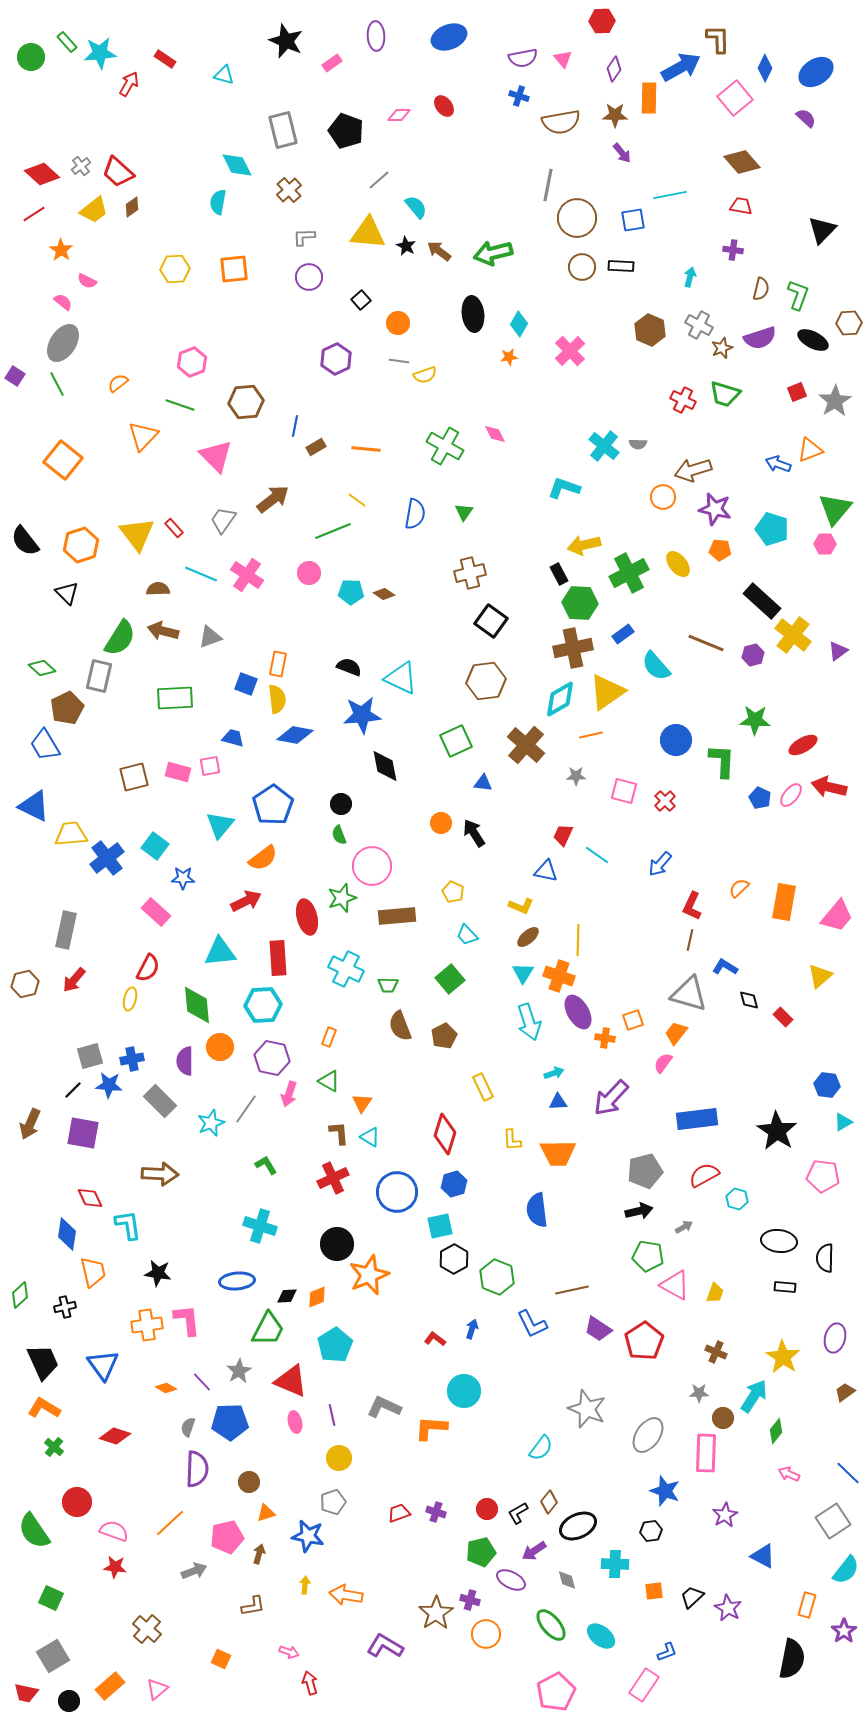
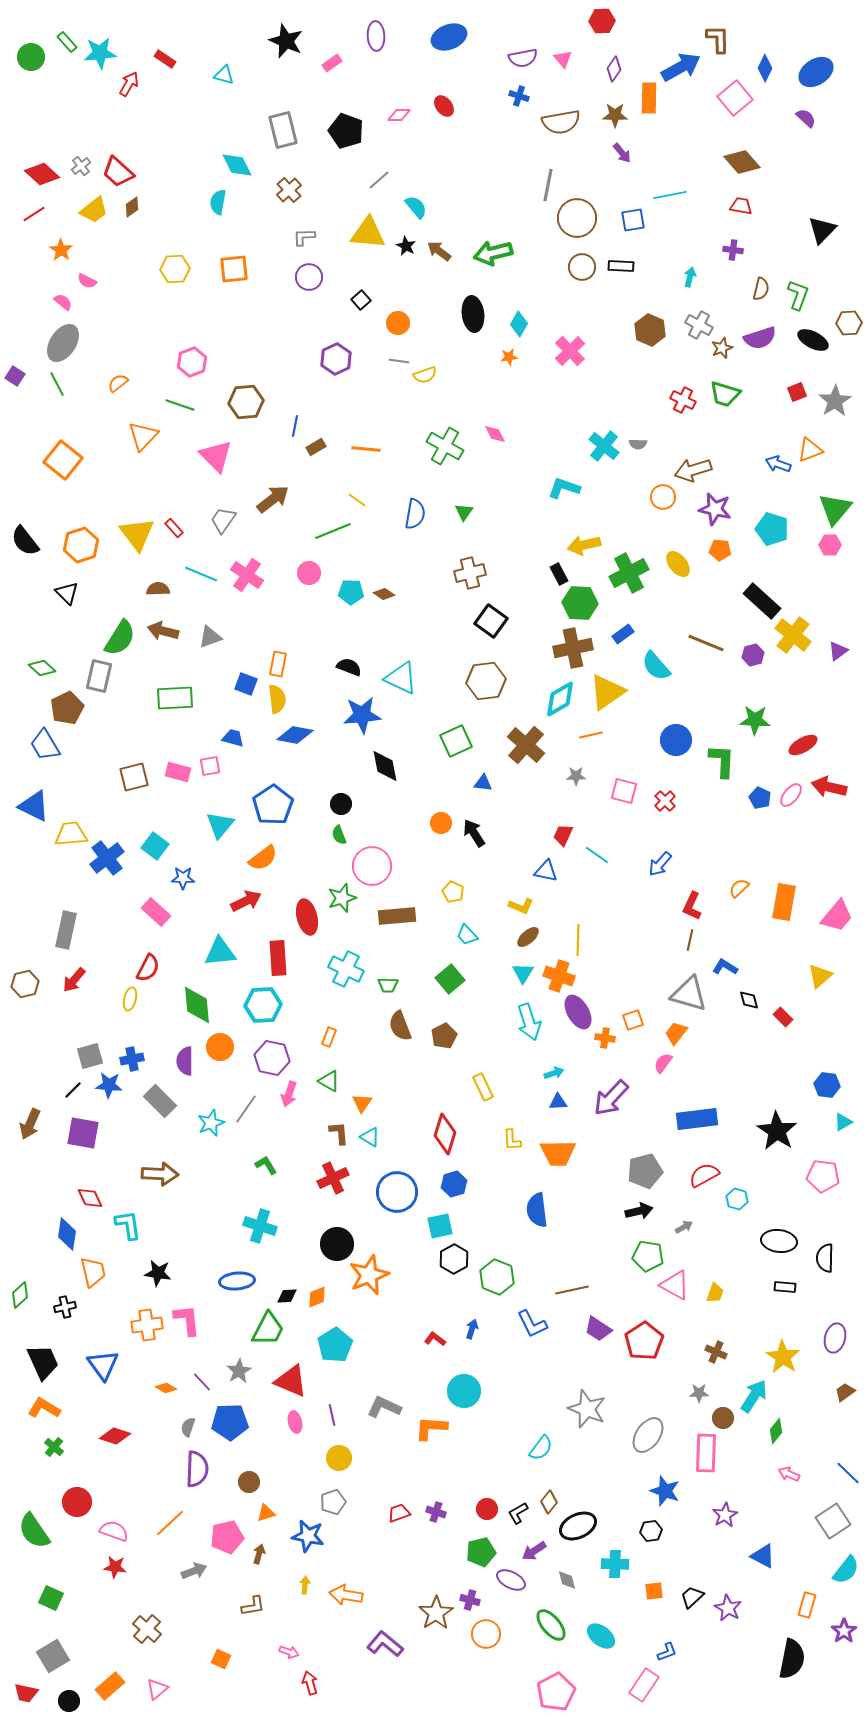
pink hexagon at (825, 544): moved 5 px right, 1 px down
purple L-shape at (385, 1646): moved 2 px up; rotated 9 degrees clockwise
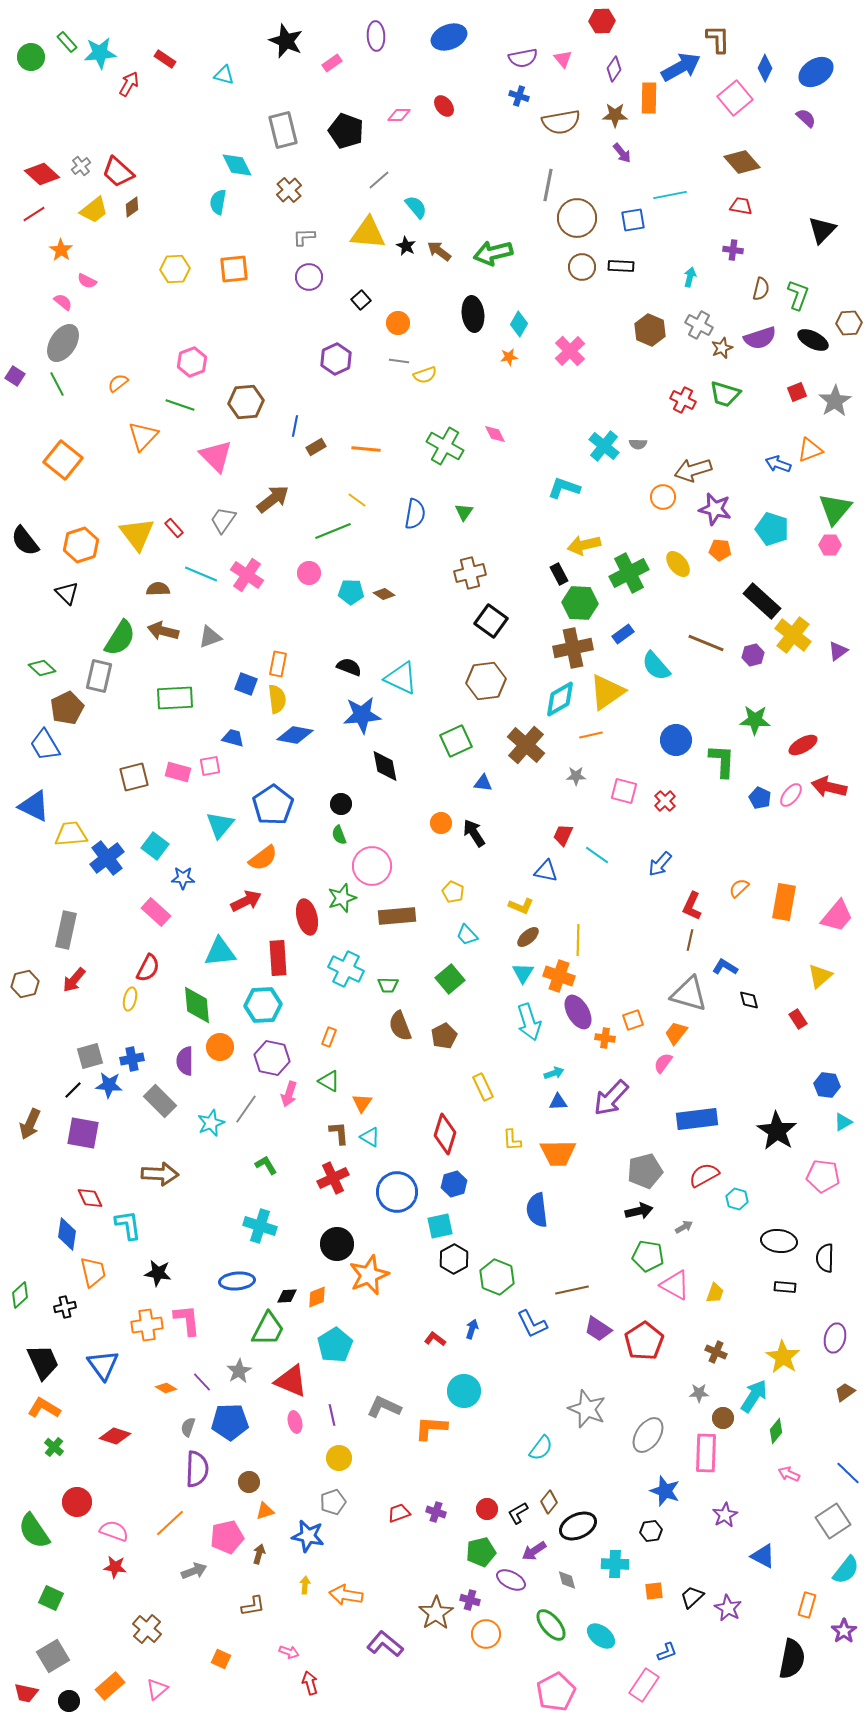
red rectangle at (783, 1017): moved 15 px right, 2 px down; rotated 12 degrees clockwise
orange triangle at (266, 1513): moved 1 px left, 2 px up
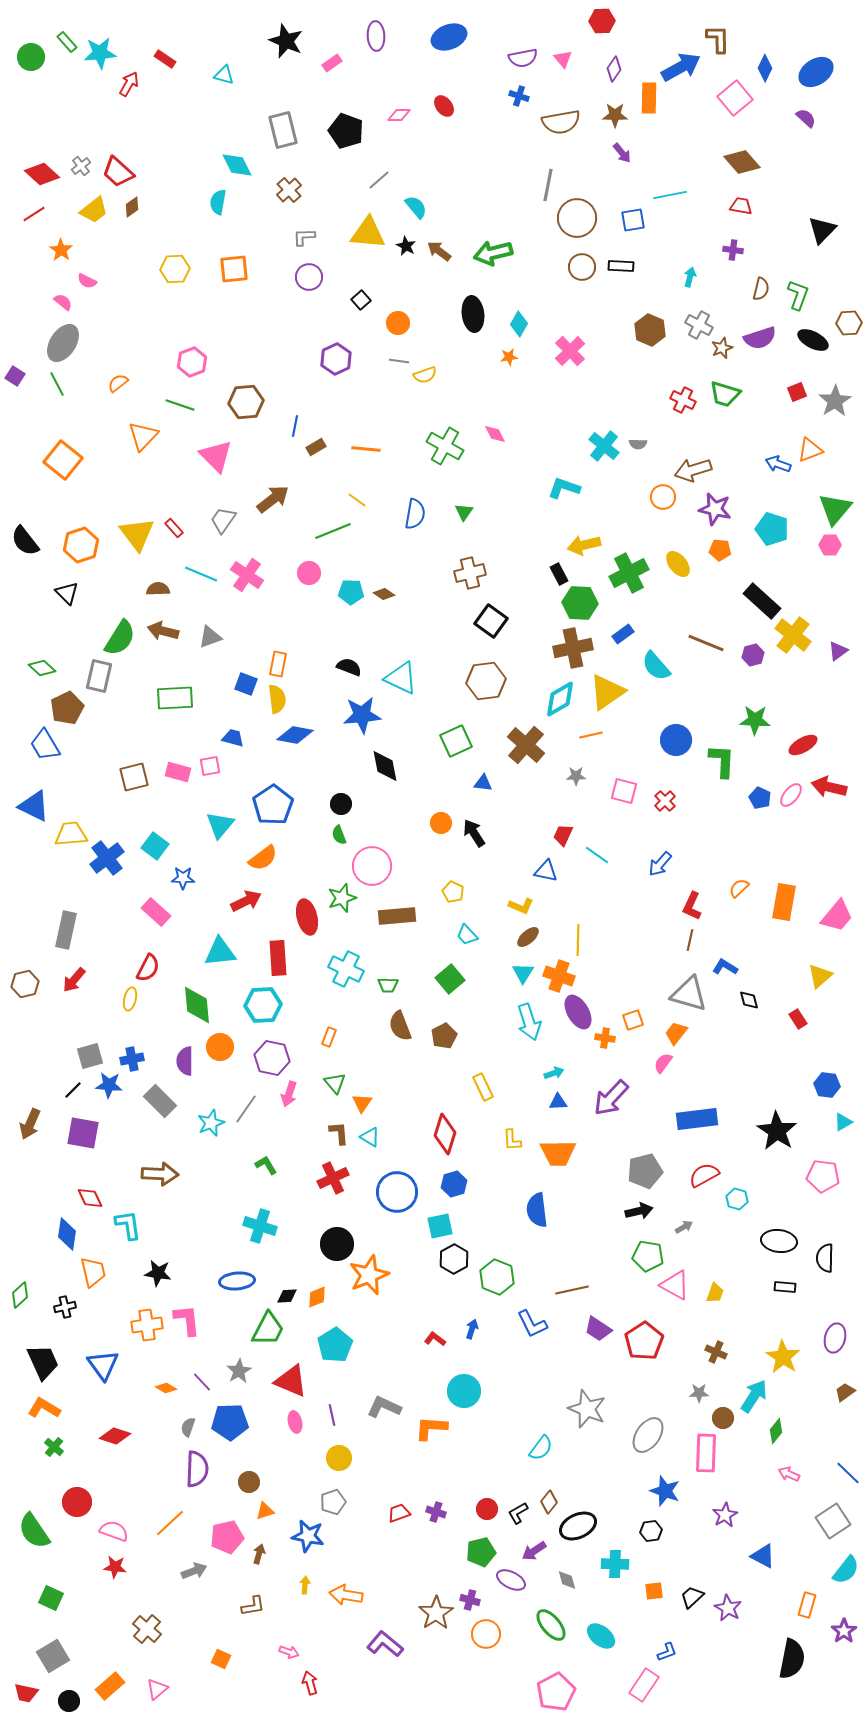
green triangle at (329, 1081): moved 6 px right, 2 px down; rotated 20 degrees clockwise
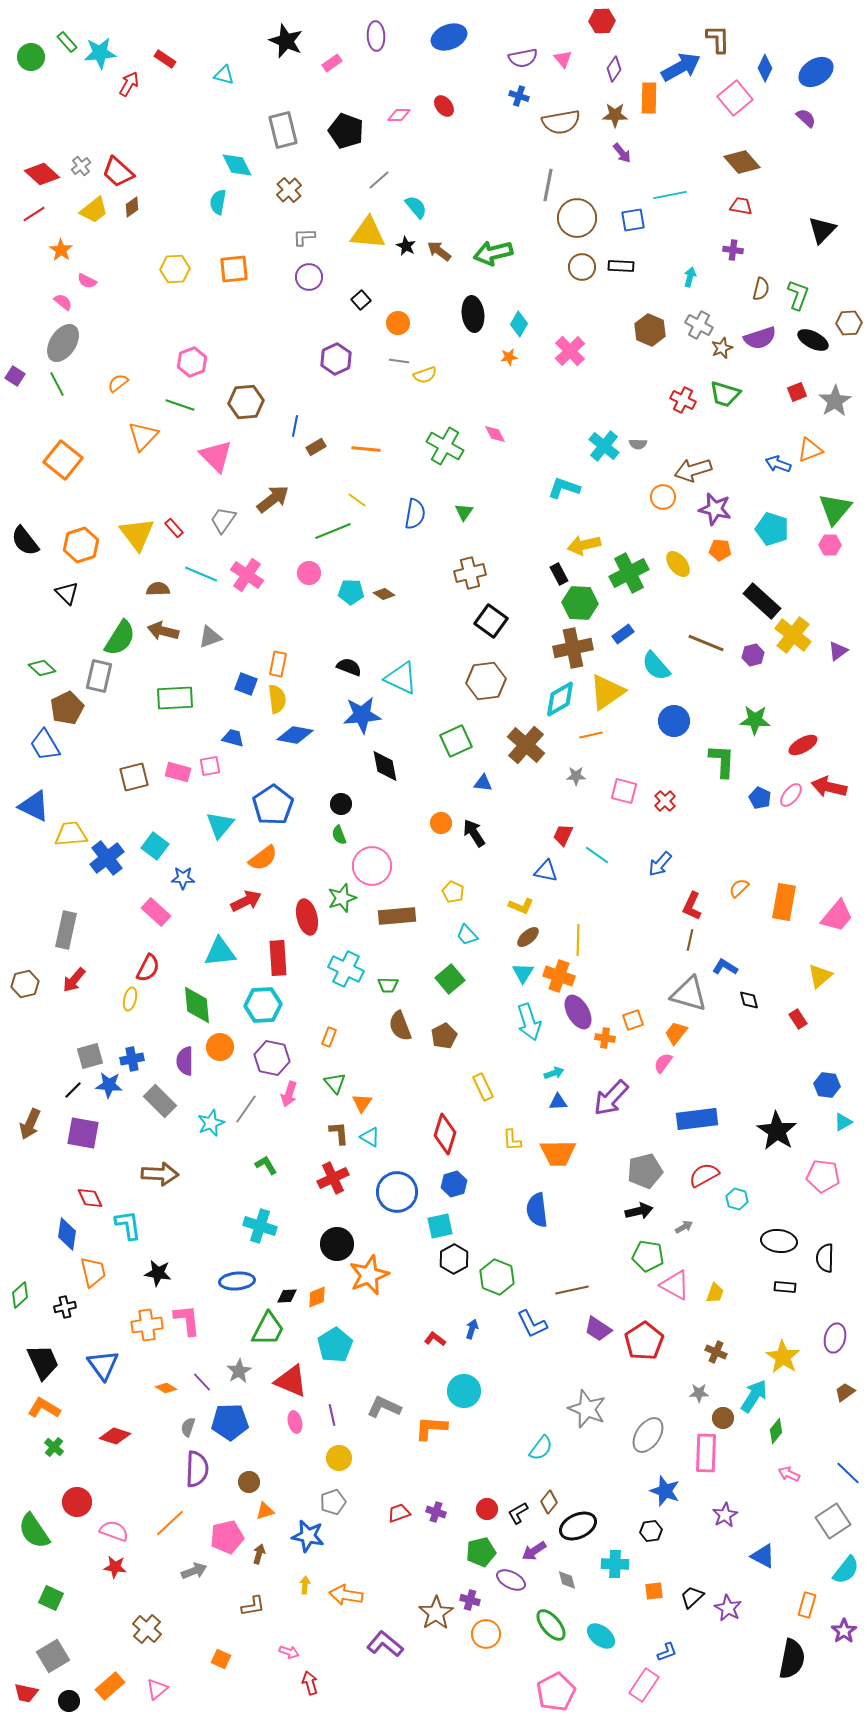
blue circle at (676, 740): moved 2 px left, 19 px up
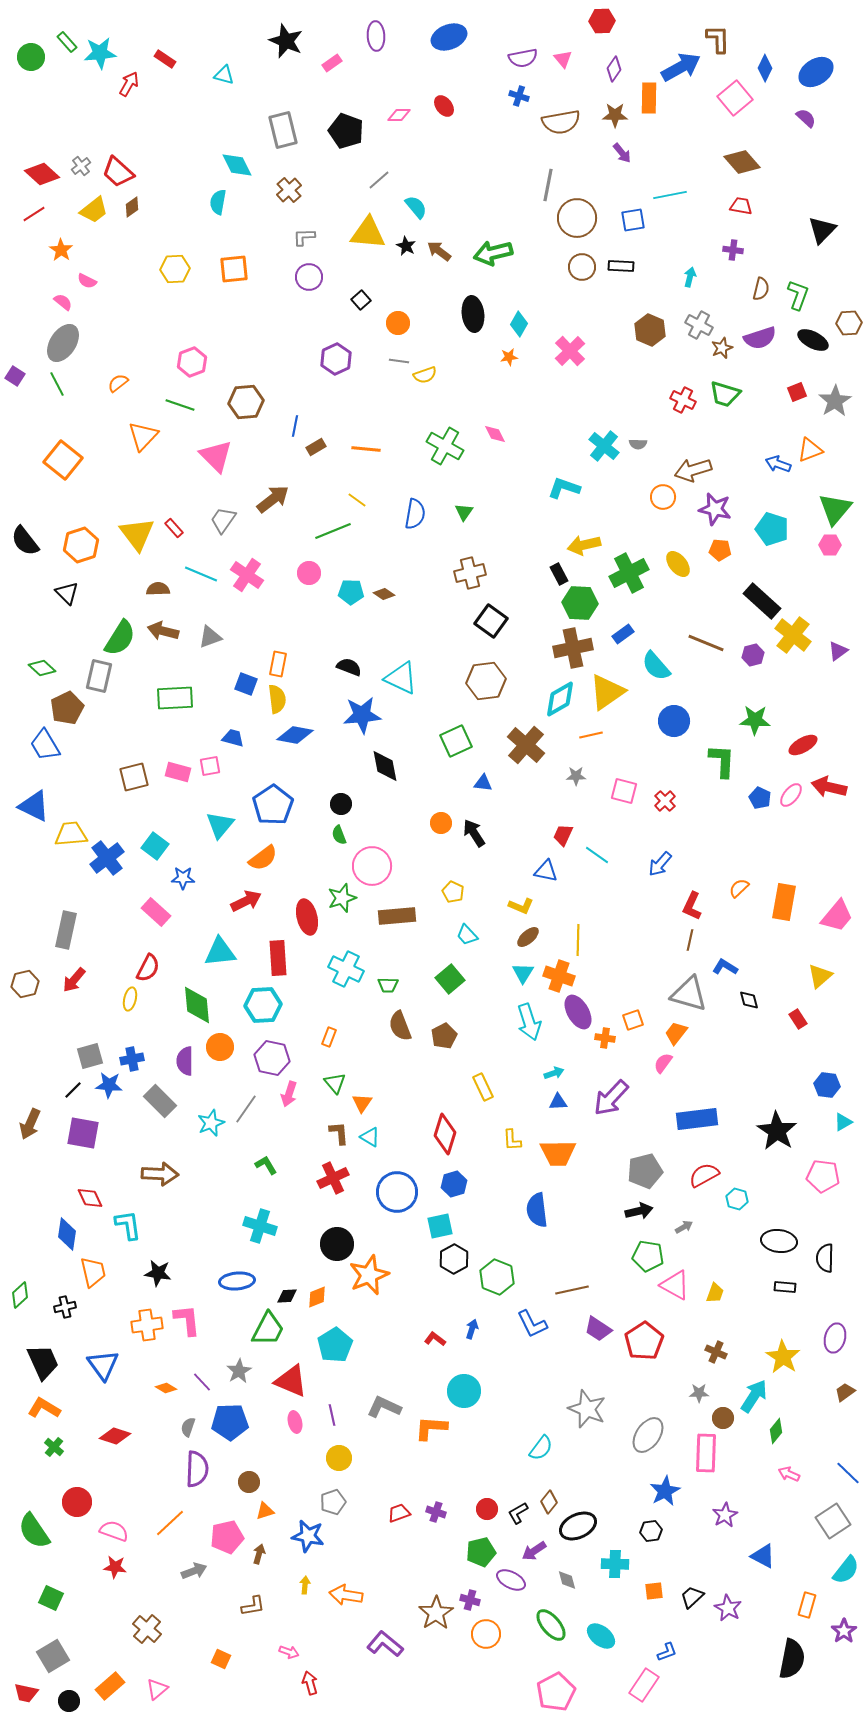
blue star at (665, 1491): rotated 24 degrees clockwise
